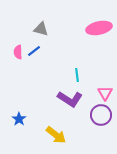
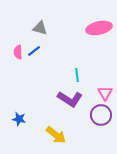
gray triangle: moved 1 px left, 1 px up
blue star: rotated 24 degrees counterclockwise
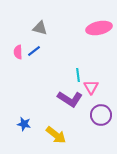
cyan line: moved 1 px right
pink triangle: moved 14 px left, 6 px up
blue star: moved 5 px right, 5 px down
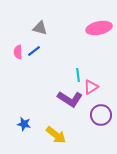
pink triangle: rotated 28 degrees clockwise
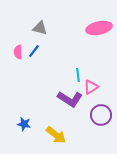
blue line: rotated 16 degrees counterclockwise
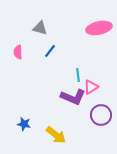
blue line: moved 16 px right
purple L-shape: moved 3 px right, 2 px up; rotated 10 degrees counterclockwise
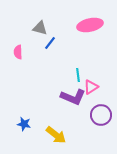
pink ellipse: moved 9 px left, 3 px up
blue line: moved 8 px up
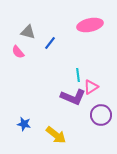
gray triangle: moved 12 px left, 4 px down
pink semicircle: rotated 40 degrees counterclockwise
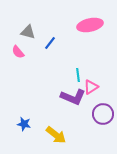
purple circle: moved 2 px right, 1 px up
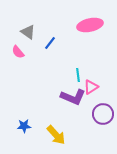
gray triangle: rotated 21 degrees clockwise
blue star: moved 2 px down; rotated 16 degrees counterclockwise
yellow arrow: rotated 10 degrees clockwise
